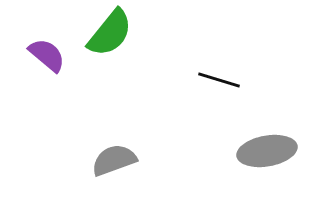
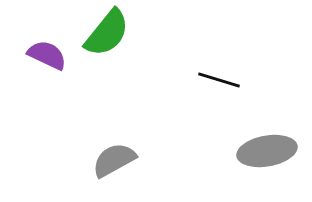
green semicircle: moved 3 px left
purple semicircle: rotated 15 degrees counterclockwise
gray semicircle: rotated 9 degrees counterclockwise
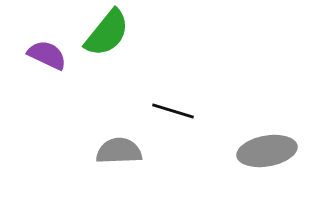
black line: moved 46 px left, 31 px down
gray semicircle: moved 5 px right, 9 px up; rotated 27 degrees clockwise
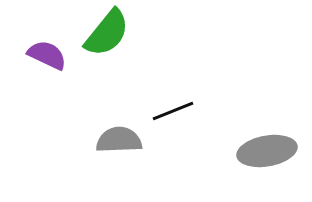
black line: rotated 39 degrees counterclockwise
gray semicircle: moved 11 px up
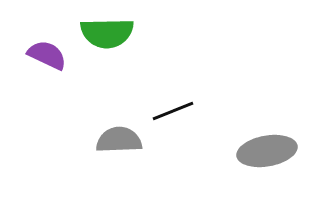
green semicircle: rotated 50 degrees clockwise
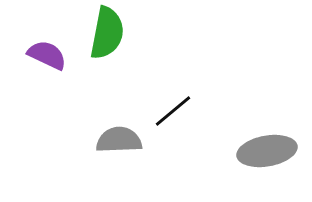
green semicircle: rotated 78 degrees counterclockwise
black line: rotated 18 degrees counterclockwise
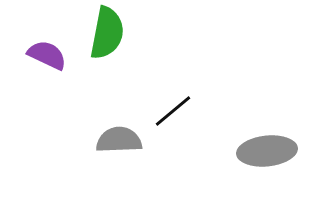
gray ellipse: rotated 4 degrees clockwise
